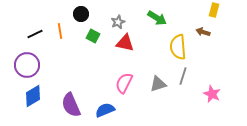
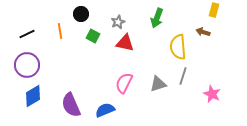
green arrow: rotated 78 degrees clockwise
black line: moved 8 px left
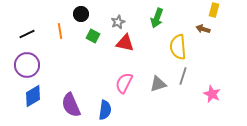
brown arrow: moved 3 px up
blue semicircle: rotated 120 degrees clockwise
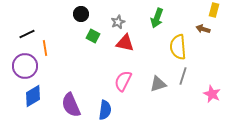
orange line: moved 15 px left, 17 px down
purple circle: moved 2 px left, 1 px down
pink semicircle: moved 1 px left, 2 px up
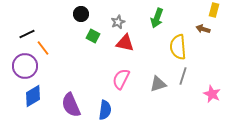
orange line: moved 2 px left; rotated 28 degrees counterclockwise
pink semicircle: moved 2 px left, 2 px up
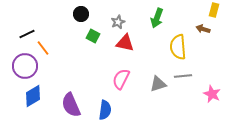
gray line: rotated 66 degrees clockwise
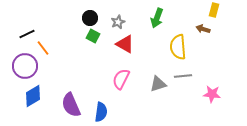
black circle: moved 9 px right, 4 px down
red triangle: moved 1 px down; rotated 18 degrees clockwise
pink star: rotated 18 degrees counterclockwise
blue semicircle: moved 4 px left, 2 px down
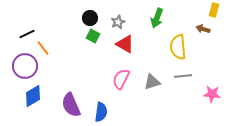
gray triangle: moved 6 px left, 2 px up
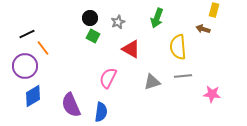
red triangle: moved 6 px right, 5 px down
pink semicircle: moved 13 px left, 1 px up
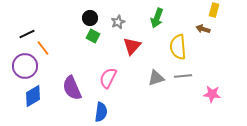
red triangle: moved 1 px right, 3 px up; rotated 42 degrees clockwise
gray triangle: moved 4 px right, 4 px up
purple semicircle: moved 1 px right, 17 px up
